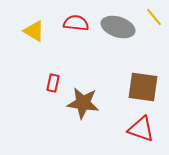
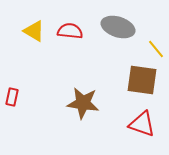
yellow line: moved 2 px right, 32 px down
red semicircle: moved 6 px left, 8 px down
red rectangle: moved 41 px left, 14 px down
brown square: moved 1 px left, 7 px up
red triangle: moved 1 px right, 5 px up
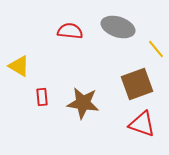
yellow triangle: moved 15 px left, 35 px down
brown square: moved 5 px left, 4 px down; rotated 28 degrees counterclockwise
red rectangle: moved 30 px right; rotated 18 degrees counterclockwise
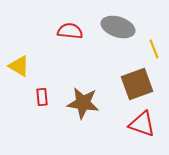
yellow line: moved 2 px left; rotated 18 degrees clockwise
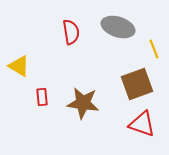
red semicircle: moved 1 px right, 1 px down; rotated 75 degrees clockwise
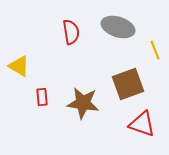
yellow line: moved 1 px right, 1 px down
brown square: moved 9 px left
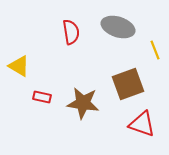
red rectangle: rotated 72 degrees counterclockwise
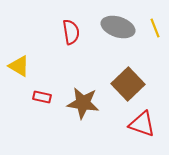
yellow line: moved 22 px up
brown square: rotated 24 degrees counterclockwise
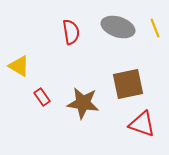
brown square: rotated 32 degrees clockwise
red rectangle: rotated 42 degrees clockwise
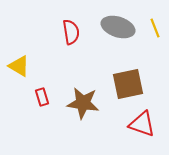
red rectangle: rotated 18 degrees clockwise
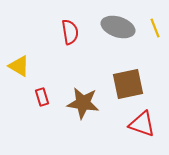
red semicircle: moved 1 px left
